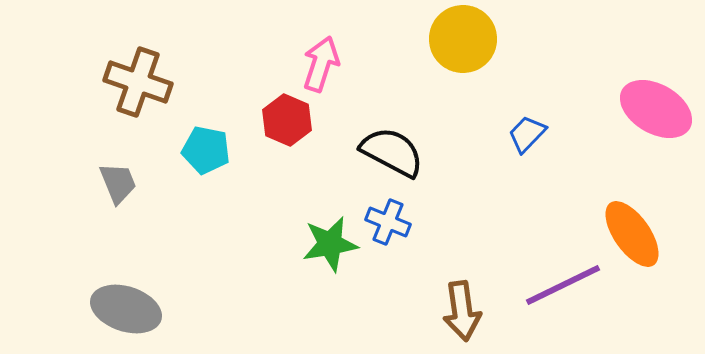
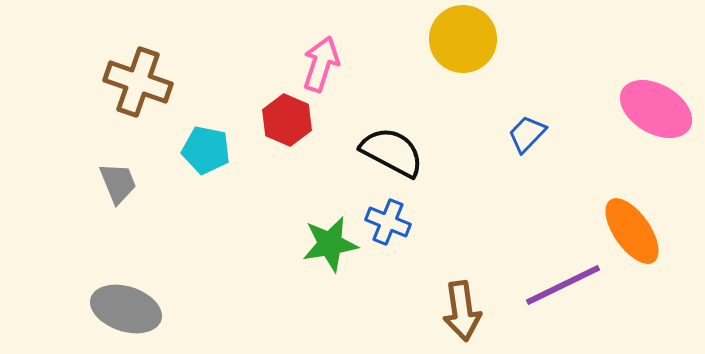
orange ellipse: moved 3 px up
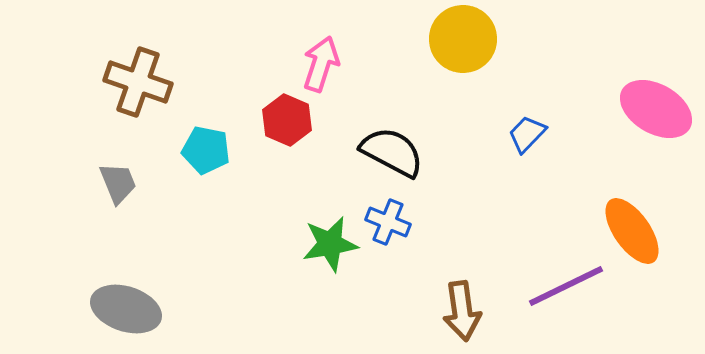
purple line: moved 3 px right, 1 px down
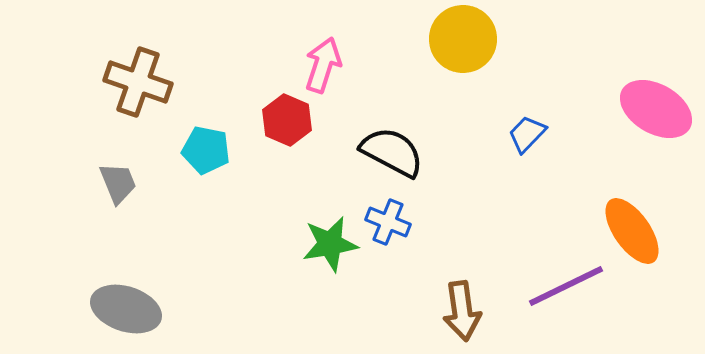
pink arrow: moved 2 px right, 1 px down
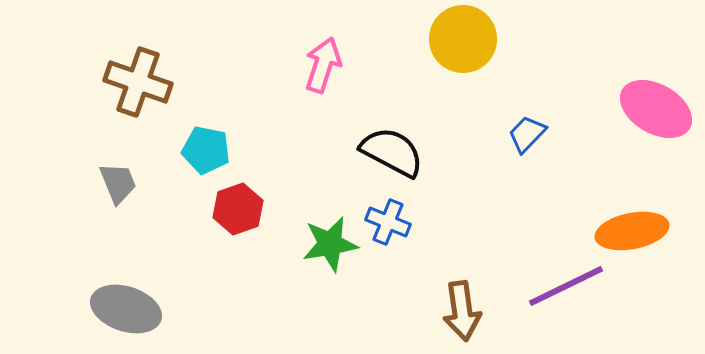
red hexagon: moved 49 px left, 89 px down; rotated 18 degrees clockwise
orange ellipse: rotated 66 degrees counterclockwise
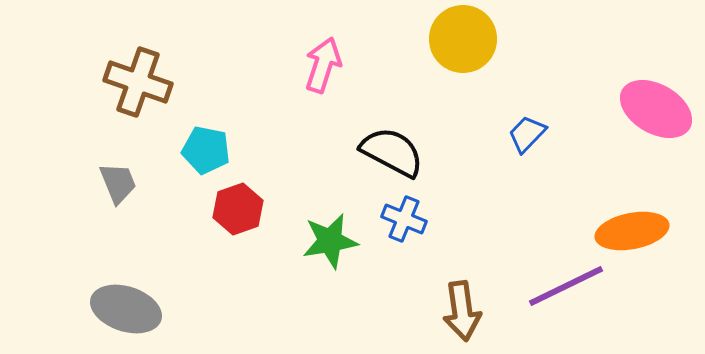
blue cross: moved 16 px right, 3 px up
green star: moved 3 px up
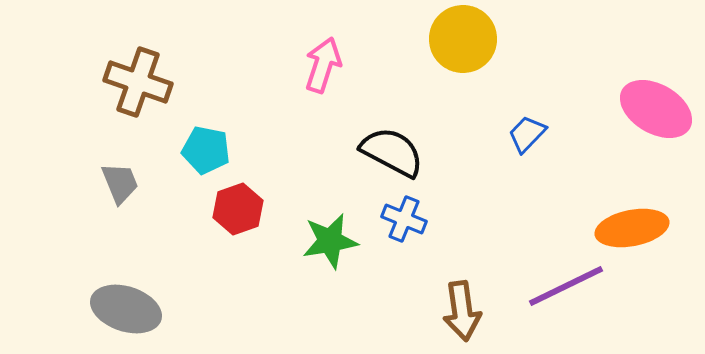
gray trapezoid: moved 2 px right
orange ellipse: moved 3 px up
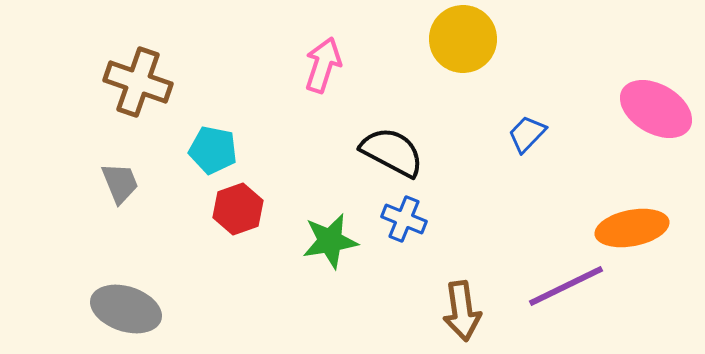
cyan pentagon: moved 7 px right
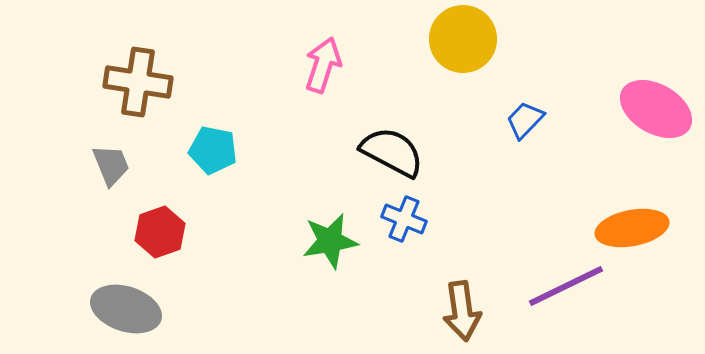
brown cross: rotated 10 degrees counterclockwise
blue trapezoid: moved 2 px left, 14 px up
gray trapezoid: moved 9 px left, 18 px up
red hexagon: moved 78 px left, 23 px down
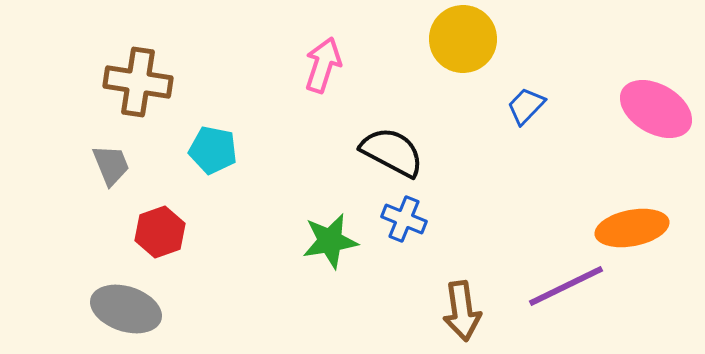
blue trapezoid: moved 1 px right, 14 px up
